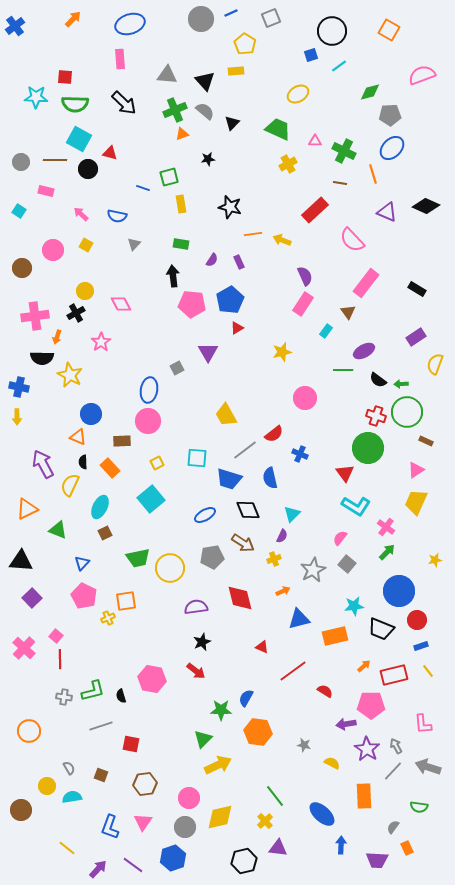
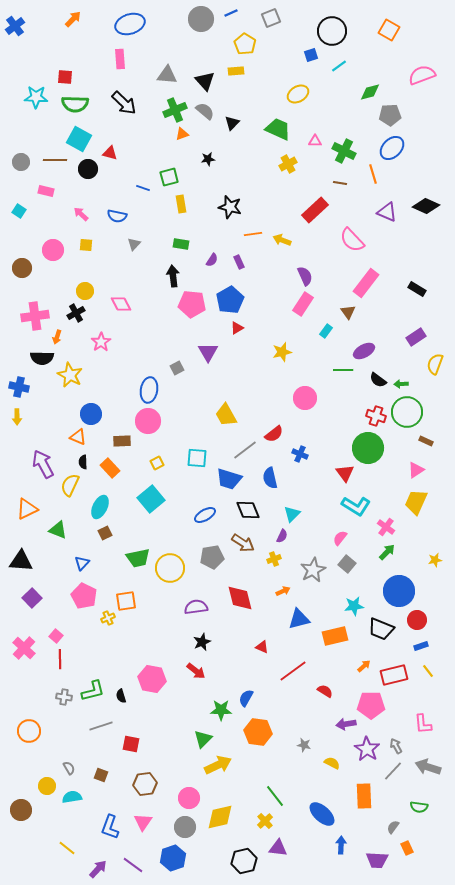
yellow square at (86, 245): rotated 24 degrees counterclockwise
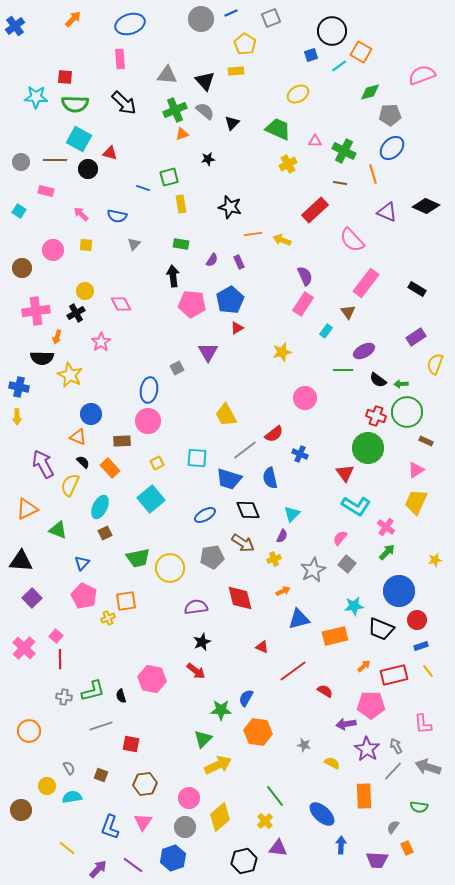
orange square at (389, 30): moved 28 px left, 22 px down
pink cross at (35, 316): moved 1 px right, 5 px up
black semicircle at (83, 462): rotated 136 degrees clockwise
yellow diamond at (220, 817): rotated 28 degrees counterclockwise
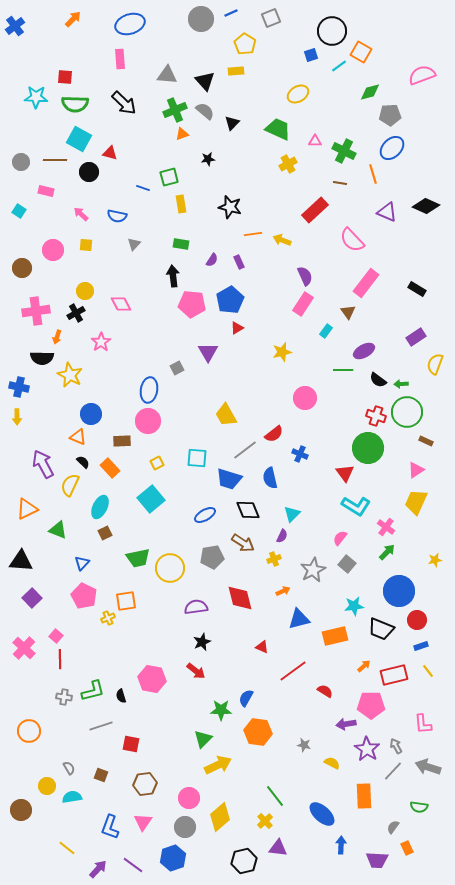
black circle at (88, 169): moved 1 px right, 3 px down
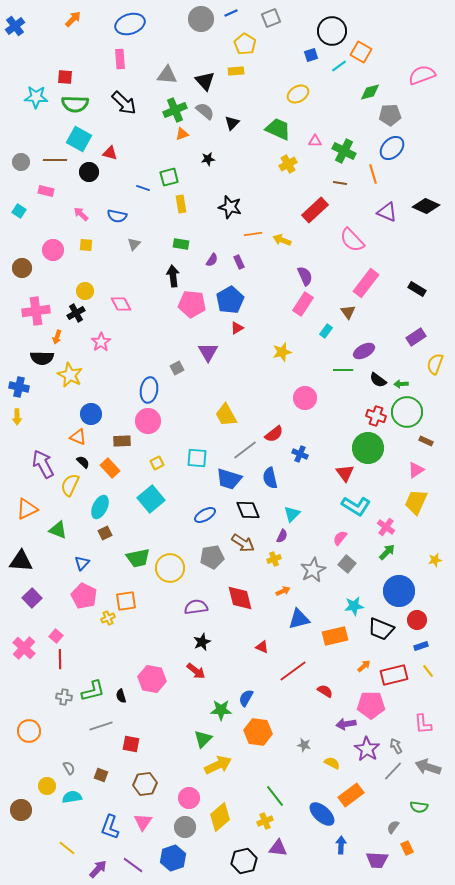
orange rectangle at (364, 796): moved 13 px left, 1 px up; rotated 55 degrees clockwise
yellow cross at (265, 821): rotated 21 degrees clockwise
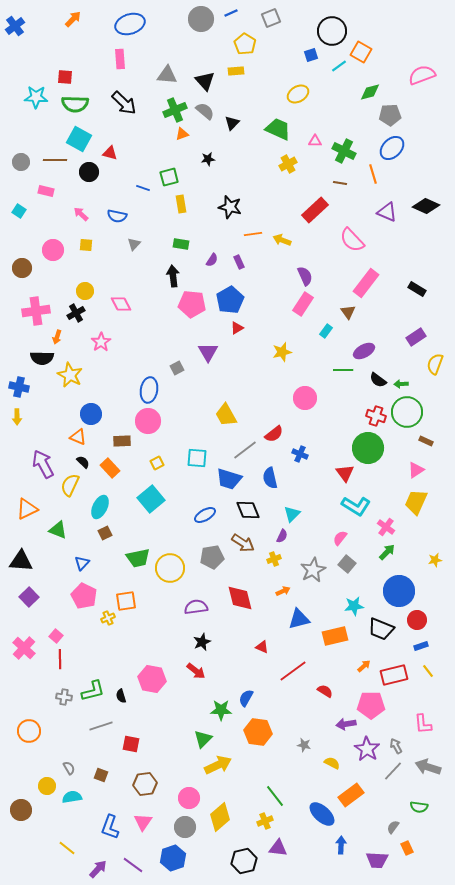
purple square at (32, 598): moved 3 px left, 1 px up
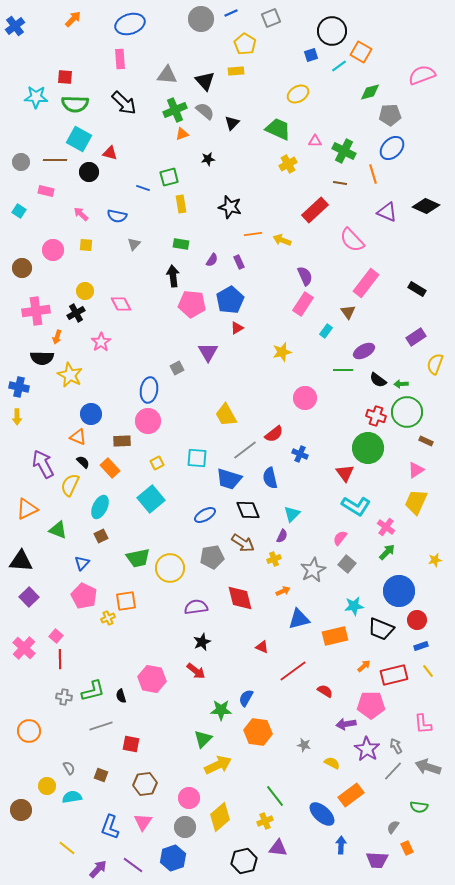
brown square at (105, 533): moved 4 px left, 3 px down
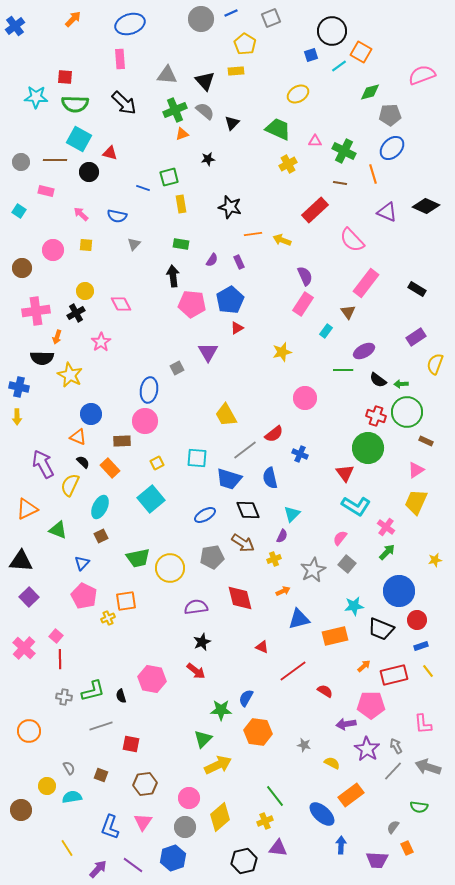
pink circle at (148, 421): moved 3 px left
yellow line at (67, 848): rotated 18 degrees clockwise
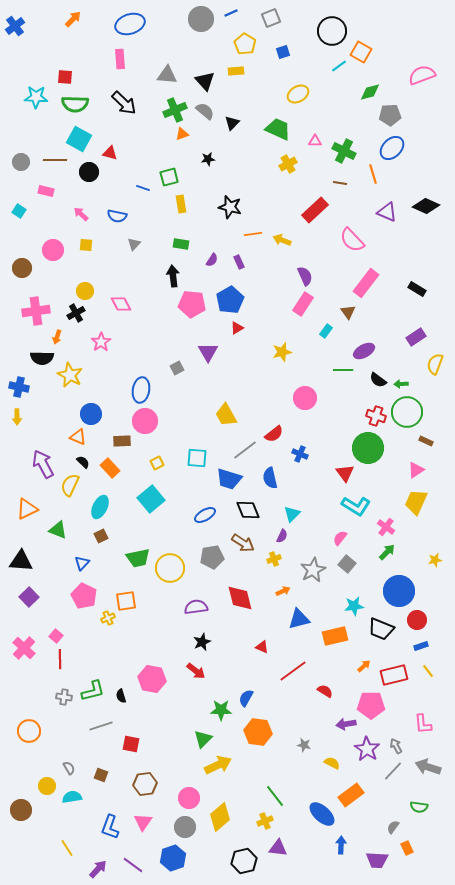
blue square at (311, 55): moved 28 px left, 3 px up
blue ellipse at (149, 390): moved 8 px left
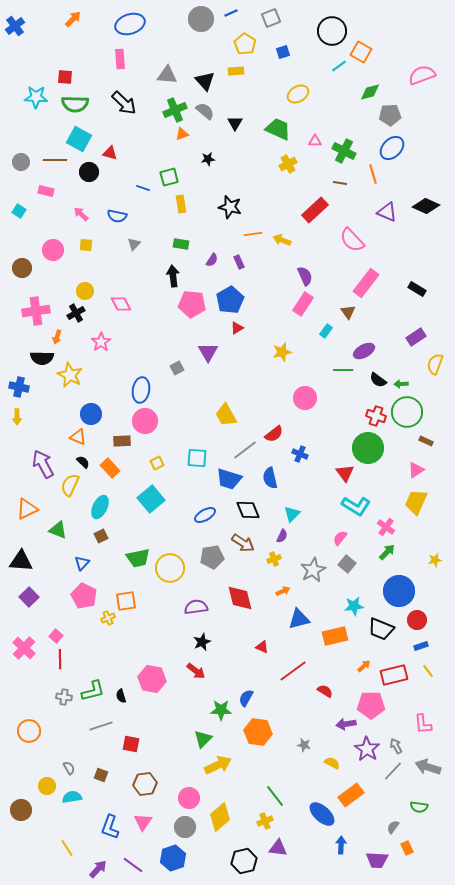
black triangle at (232, 123): moved 3 px right; rotated 14 degrees counterclockwise
